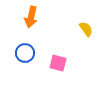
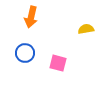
yellow semicircle: rotated 63 degrees counterclockwise
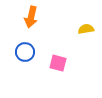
blue circle: moved 1 px up
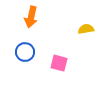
pink square: moved 1 px right
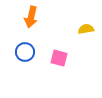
pink square: moved 5 px up
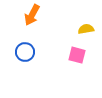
orange arrow: moved 1 px right, 2 px up; rotated 15 degrees clockwise
pink square: moved 18 px right, 3 px up
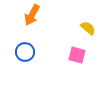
yellow semicircle: moved 2 px right, 1 px up; rotated 49 degrees clockwise
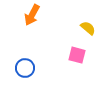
blue circle: moved 16 px down
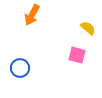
blue circle: moved 5 px left
